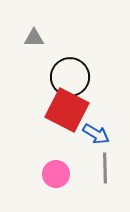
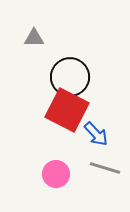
blue arrow: rotated 16 degrees clockwise
gray line: rotated 72 degrees counterclockwise
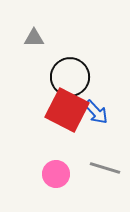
blue arrow: moved 22 px up
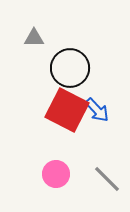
black circle: moved 9 px up
blue arrow: moved 1 px right, 2 px up
gray line: moved 2 px right, 11 px down; rotated 28 degrees clockwise
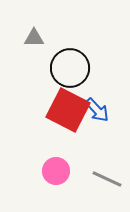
red square: moved 1 px right
pink circle: moved 3 px up
gray line: rotated 20 degrees counterclockwise
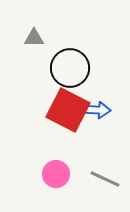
blue arrow: rotated 44 degrees counterclockwise
pink circle: moved 3 px down
gray line: moved 2 px left
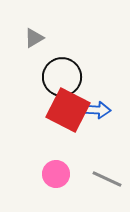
gray triangle: rotated 30 degrees counterclockwise
black circle: moved 8 px left, 9 px down
gray line: moved 2 px right
